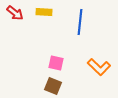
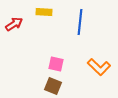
red arrow: moved 1 px left, 11 px down; rotated 72 degrees counterclockwise
pink square: moved 1 px down
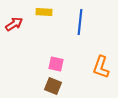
orange L-shape: moved 2 px right; rotated 65 degrees clockwise
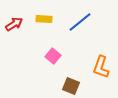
yellow rectangle: moved 7 px down
blue line: rotated 45 degrees clockwise
pink square: moved 3 px left, 8 px up; rotated 28 degrees clockwise
brown square: moved 18 px right
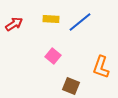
yellow rectangle: moved 7 px right
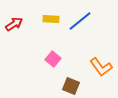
blue line: moved 1 px up
pink square: moved 3 px down
orange L-shape: rotated 55 degrees counterclockwise
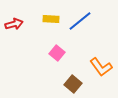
red arrow: rotated 18 degrees clockwise
pink square: moved 4 px right, 6 px up
brown square: moved 2 px right, 2 px up; rotated 18 degrees clockwise
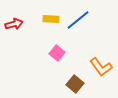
blue line: moved 2 px left, 1 px up
brown square: moved 2 px right
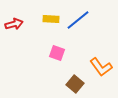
pink square: rotated 21 degrees counterclockwise
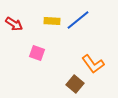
yellow rectangle: moved 1 px right, 2 px down
red arrow: rotated 48 degrees clockwise
pink square: moved 20 px left
orange L-shape: moved 8 px left, 3 px up
